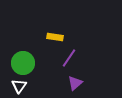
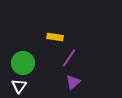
purple triangle: moved 2 px left, 1 px up
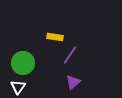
purple line: moved 1 px right, 3 px up
white triangle: moved 1 px left, 1 px down
